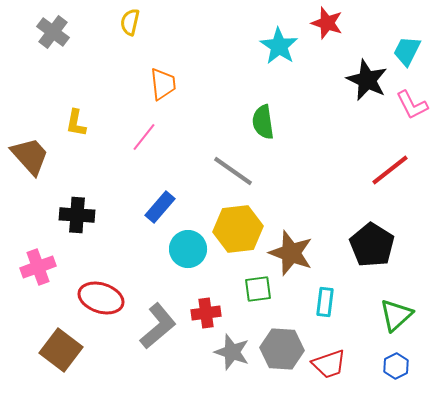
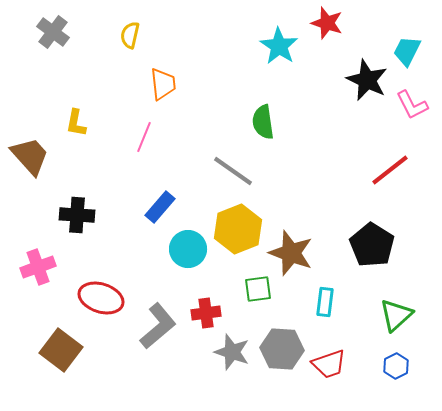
yellow semicircle: moved 13 px down
pink line: rotated 16 degrees counterclockwise
yellow hexagon: rotated 15 degrees counterclockwise
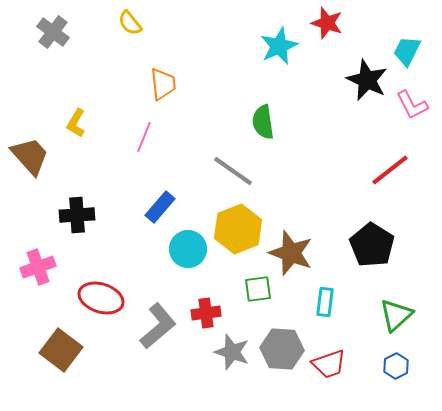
yellow semicircle: moved 12 px up; rotated 52 degrees counterclockwise
cyan star: rotated 15 degrees clockwise
yellow L-shape: rotated 20 degrees clockwise
black cross: rotated 8 degrees counterclockwise
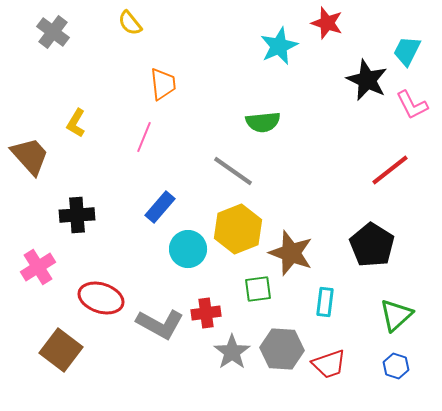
green semicircle: rotated 88 degrees counterclockwise
pink cross: rotated 12 degrees counterclockwise
gray L-shape: moved 2 px right, 2 px up; rotated 69 degrees clockwise
gray star: rotated 18 degrees clockwise
blue hexagon: rotated 15 degrees counterclockwise
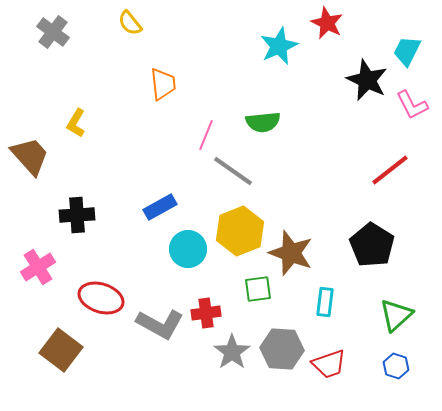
red star: rotated 8 degrees clockwise
pink line: moved 62 px right, 2 px up
blue rectangle: rotated 20 degrees clockwise
yellow hexagon: moved 2 px right, 2 px down
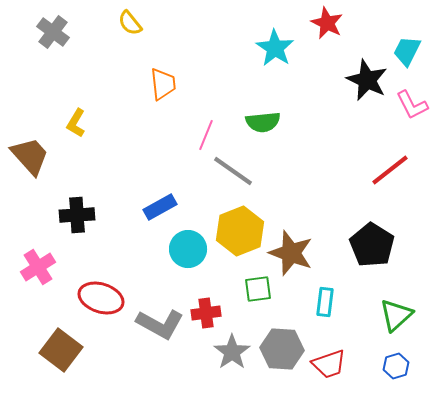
cyan star: moved 4 px left, 2 px down; rotated 15 degrees counterclockwise
blue hexagon: rotated 25 degrees clockwise
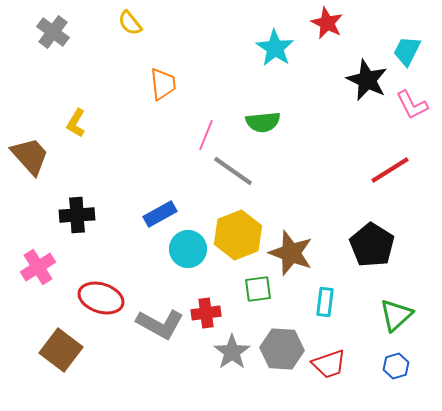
red line: rotated 6 degrees clockwise
blue rectangle: moved 7 px down
yellow hexagon: moved 2 px left, 4 px down
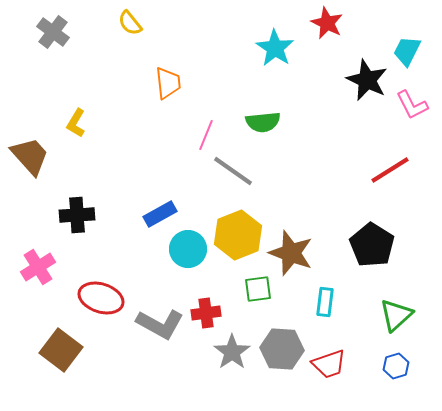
orange trapezoid: moved 5 px right, 1 px up
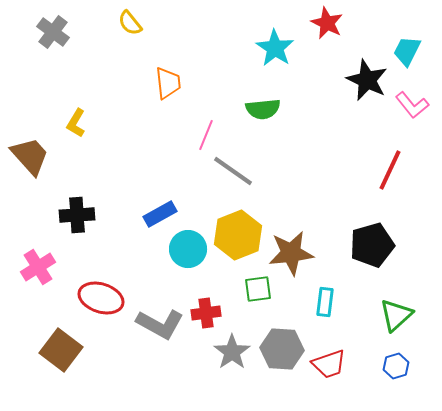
pink L-shape: rotated 12 degrees counterclockwise
green semicircle: moved 13 px up
red line: rotated 33 degrees counterclockwise
black pentagon: rotated 24 degrees clockwise
brown star: rotated 27 degrees counterclockwise
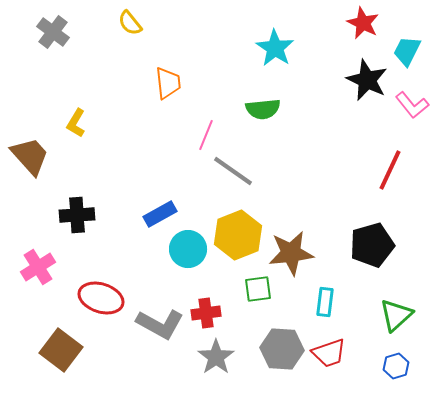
red star: moved 36 px right
gray star: moved 16 px left, 5 px down
red trapezoid: moved 11 px up
